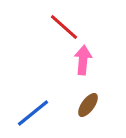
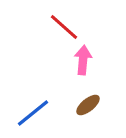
brown ellipse: rotated 15 degrees clockwise
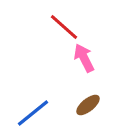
pink arrow: moved 1 px right, 2 px up; rotated 32 degrees counterclockwise
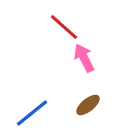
blue line: moved 1 px left
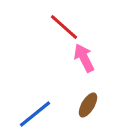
brown ellipse: rotated 20 degrees counterclockwise
blue line: moved 3 px right, 1 px down
